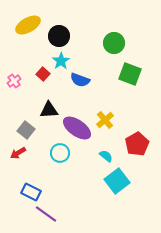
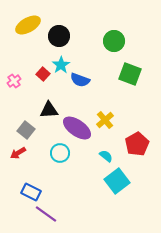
green circle: moved 2 px up
cyan star: moved 4 px down
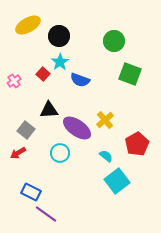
cyan star: moved 1 px left, 3 px up
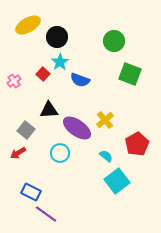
black circle: moved 2 px left, 1 px down
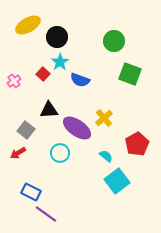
yellow cross: moved 1 px left, 2 px up
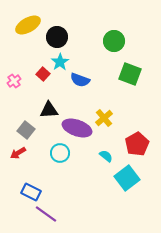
purple ellipse: rotated 16 degrees counterclockwise
cyan square: moved 10 px right, 3 px up
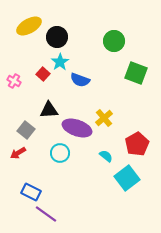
yellow ellipse: moved 1 px right, 1 px down
green square: moved 6 px right, 1 px up
pink cross: rotated 24 degrees counterclockwise
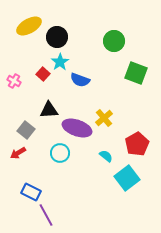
purple line: moved 1 px down; rotated 25 degrees clockwise
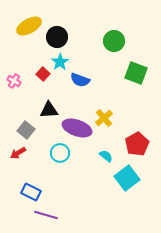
purple line: rotated 45 degrees counterclockwise
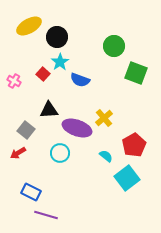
green circle: moved 5 px down
red pentagon: moved 3 px left, 1 px down
